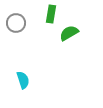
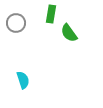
green semicircle: rotated 96 degrees counterclockwise
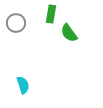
cyan semicircle: moved 5 px down
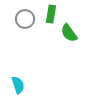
gray circle: moved 9 px right, 4 px up
cyan semicircle: moved 5 px left
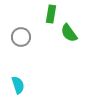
gray circle: moved 4 px left, 18 px down
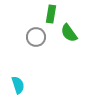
gray circle: moved 15 px right
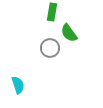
green rectangle: moved 1 px right, 2 px up
gray circle: moved 14 px right, 11 px down
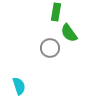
green rectangle: moved 4 px right
cyan semicircle: moved 1 px right, 1 px down
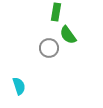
green semicircle: moved 1 px left, 2 px down
gray circle: moved 1 px left
